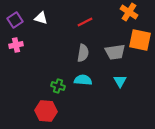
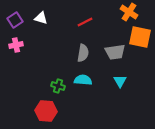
orange square: moved 3 px up
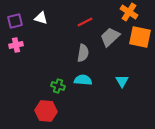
purple square: moved 1 px down; rotated 21 degrees clockwise
gray trapezoid: moved 5 px left, 15 px up; rotated 145 degrees clockwise
cyan triangle: moved 2 px right
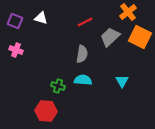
orange cross: moved 1 px left; rotated 18 degrees clockwise
purple square: rotated 35 degrees clockwise
orange square: rotated 15 degrees clockwise
pink cross: moved 5 px down; rotated 32 degrees clockwise
gray semicircle: moved 1 px left, 1 px down
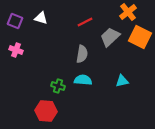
cyan triangle: rotated 48 degrees clockwise
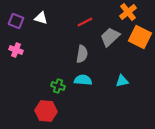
purple square: moved 1 px right
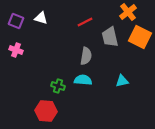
gray trapezoid: rotated 60 degrees counterclockwise
gray semicircle: moved 4 px right, 2 px down
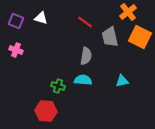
red line: rotated 63 degrees clockwise
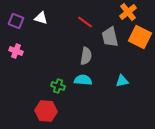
pink cross: moved 1 px down
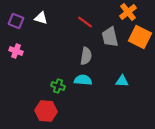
cyan triangle: rotated 16 degrees clockwise
